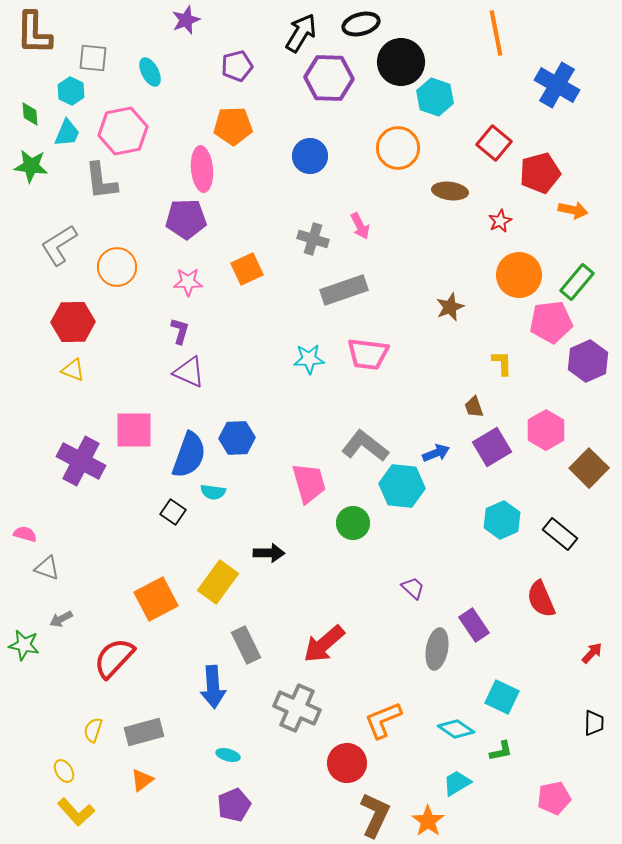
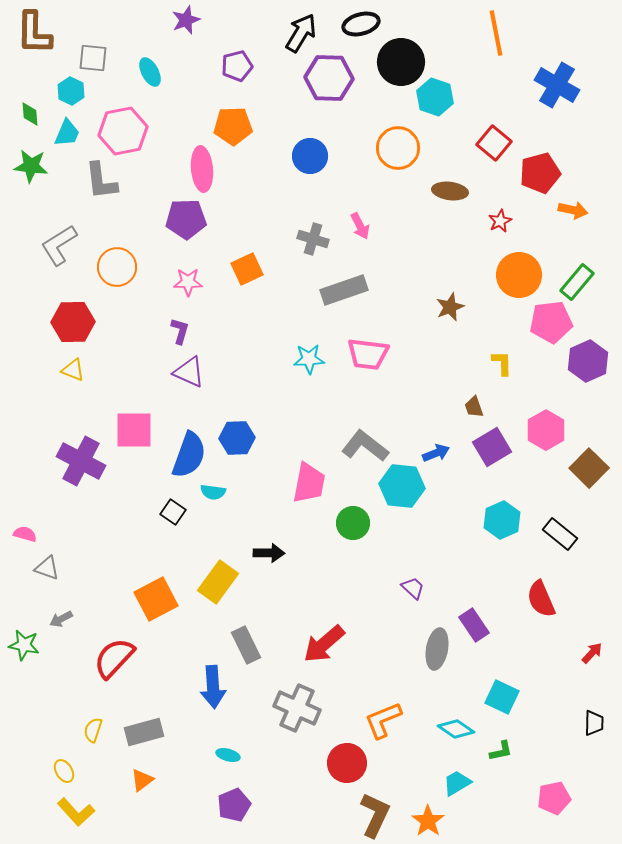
pink trapezoid at (309, 483): rotated 27 degrees clockwise
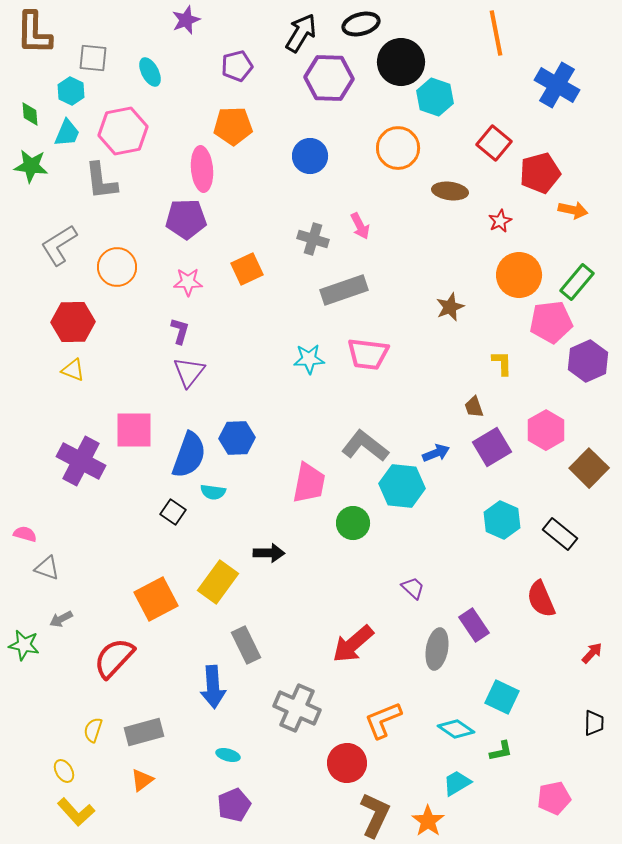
purple triangle at (189, 372): rotated 44 degrees clockwise
cyan hexagon at (502, 520): rotated 12 degrees counterclockwise
red arrow at (324, 644): moved 29 px right
